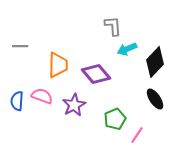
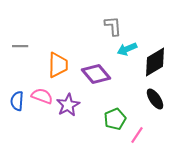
black diamond: rotated 16 degrees clockwise
purple star: moved 6 px left
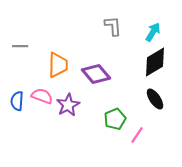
cyan arrow: moved 26 px right, 17 px up; rotated 144 degrees clockwise
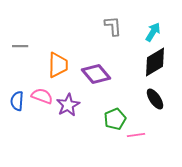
pink line: moved 1 px left; rotated 48 degrees clockwise
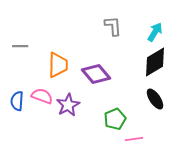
cyan arrow: moved 2 px right
pink line: moved 2 px left, 4 px down
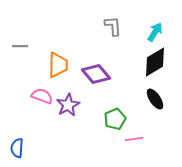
blue semicircle: moved 47 px down
